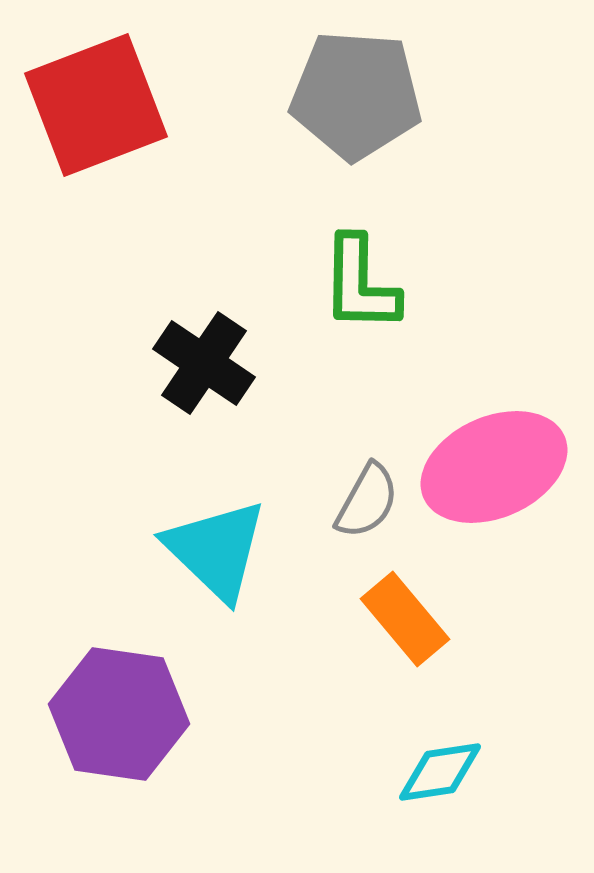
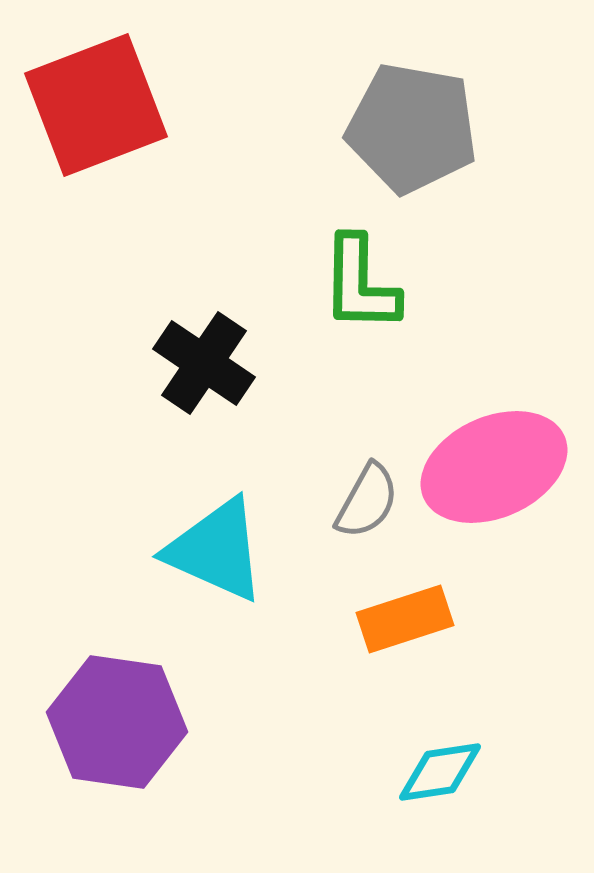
gray pentagon: moved 56 px right, 33 px down; rotated 6 degrees clockwise
cyan triangle: rotated 20 degrees counterclockwise
orange rectangle: rotated 68 degrees counterclockwise
purple hexagon: moved 2 px left, 8 px down
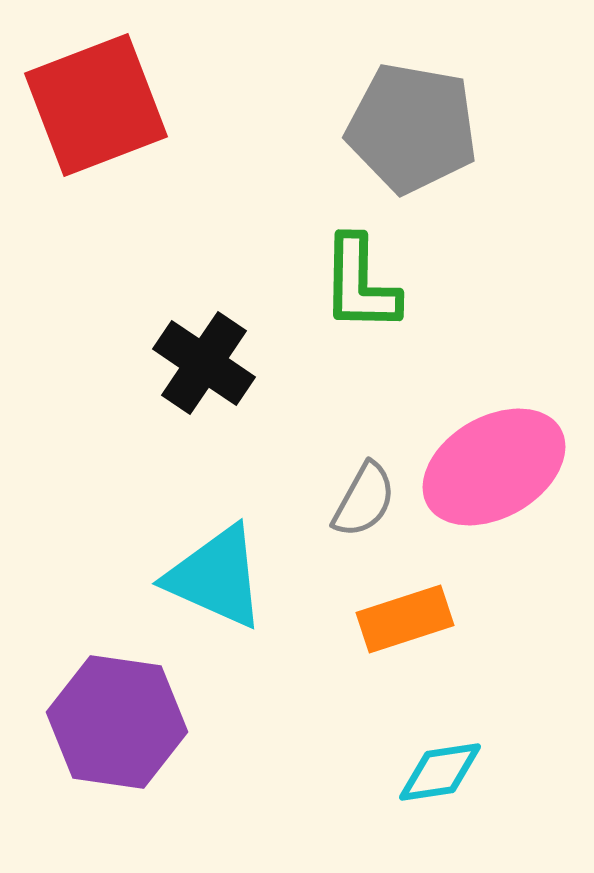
pink ellipse: rotated 6 degrees counterclockwise
gray semicircle: moved 3 px left, 1 px up
cyan triangle: moved 27 px down
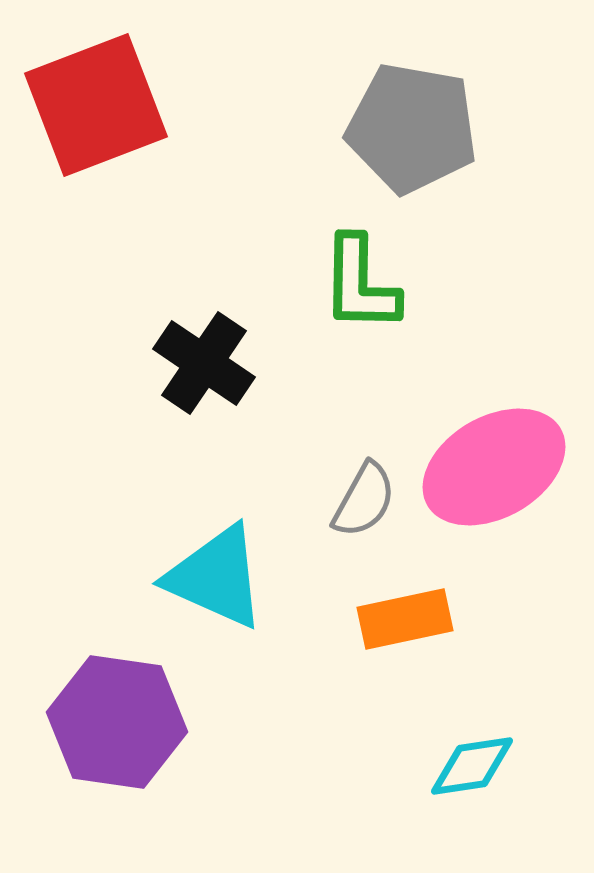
orange rectangle: rotated 6 degrees clockwise
cyan diamond: moved 32 px right, 6 px up
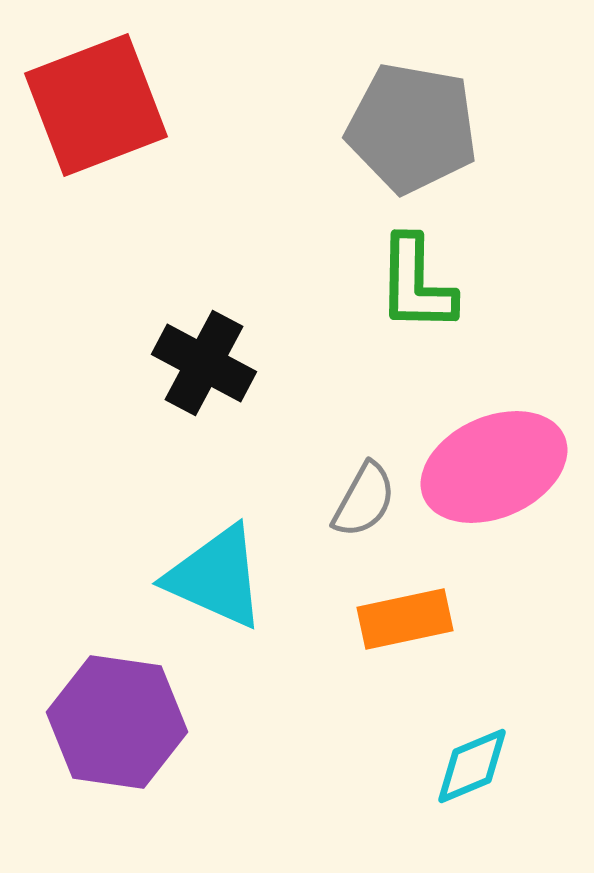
green L-shape: moved 56 px right
black cross: rotated 6 degrees counterclockwise
pink ellipse: rotated 6 degrees clockwise
cyan diamond: rotated 14 degrees counterclockwise
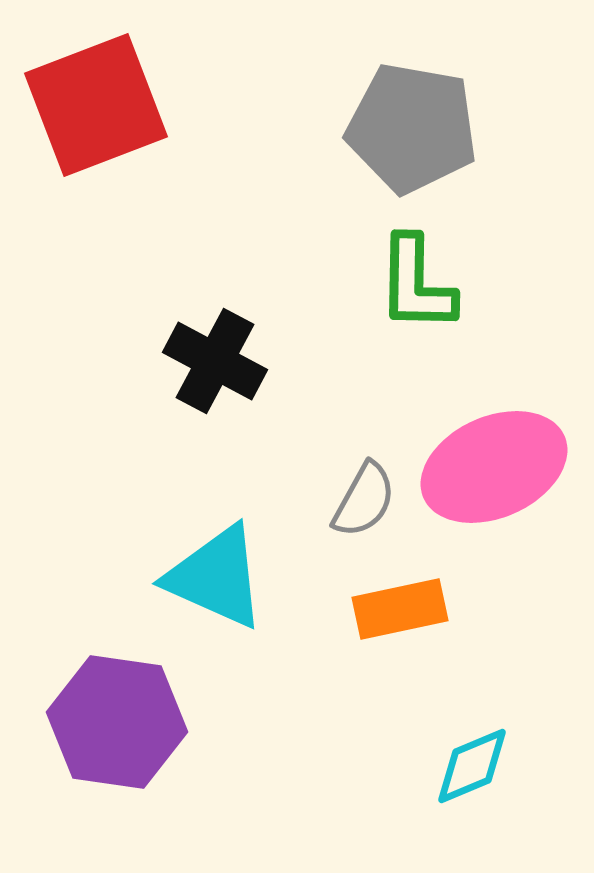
black cross: moved 11 px right, 2 px up
orange rectangle: moved 5 px left, 10 px up
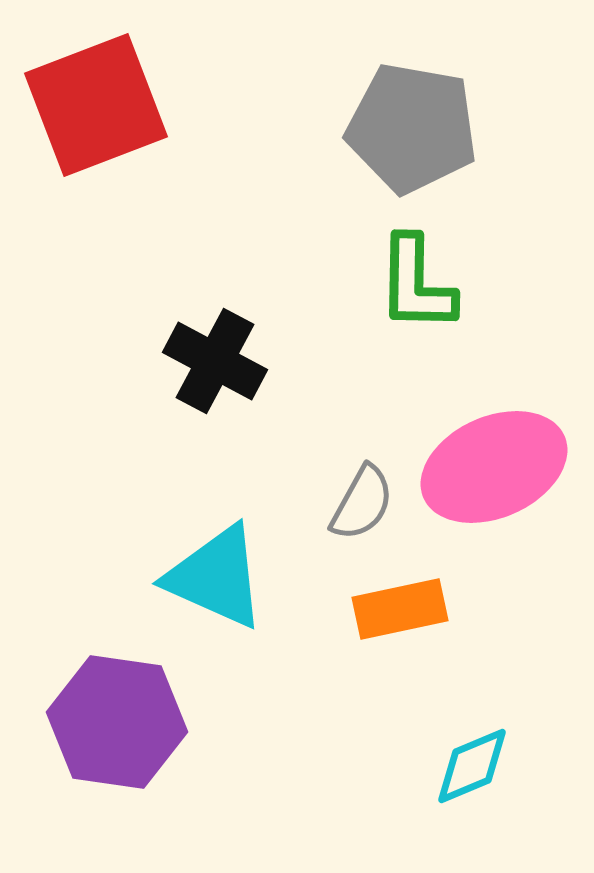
gray semicircle: moved 2 px left, 3 px down
